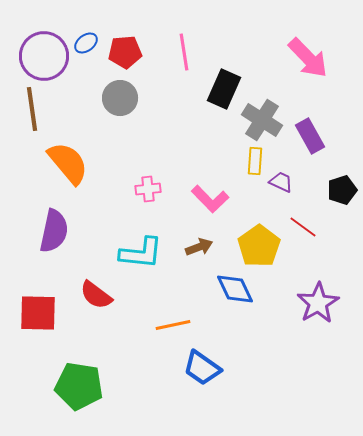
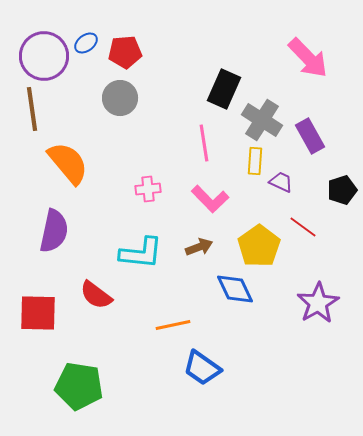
pink line: moved 20 px right, 91 px down
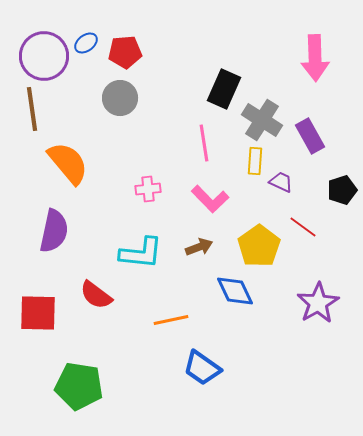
pink arrow: moved 7 px right; rotated 42 degrees clockwise
blue diamond: moved 2 px down
orange line: moved 2 px left, 5 px up
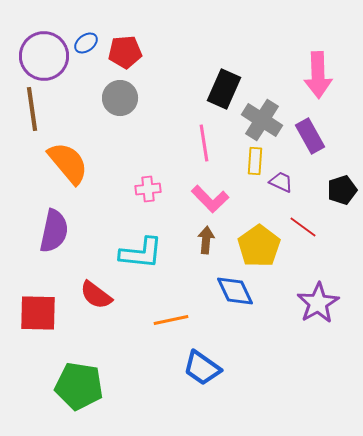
pink arrow: moved 3 px right, 17 px down
brown arrow: moved 7 px right, 7 px up; rotated 64 degrees counterclockwise
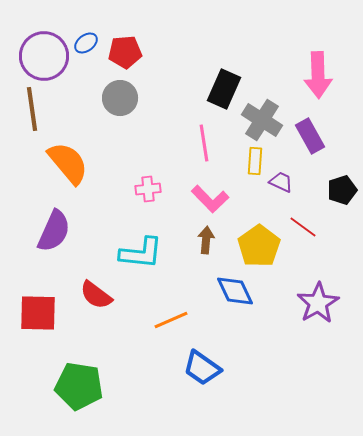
purple semicircle: rotated 12 degrees clockwise
orange line: rotated 12 degrees counterclockwise
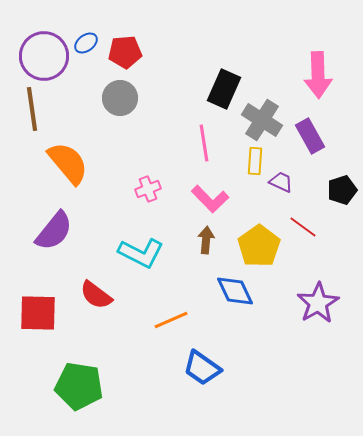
pink cross: rotated 15 degrees counterclockwise
purple semicircle: rotated 15 degrees clockwise
cyan L-shape: rotated 21 degrees clockwise
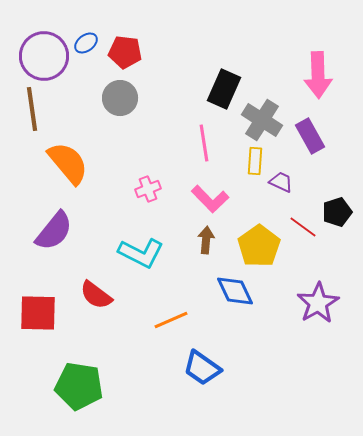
red pentagon: rotated 12 degrees clockwise
black pentagon: moved 5 px left, 22 px down
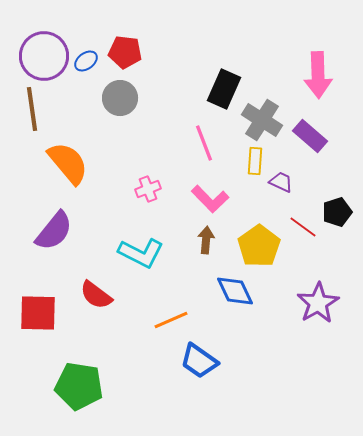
blue ellipse: moved 18 px down
purple rectangle: rotated 20 degrees counterclockwise
pink line: rotated 12 degrees counterclockwise
blue trapezoid: moved 3 px left, 7 px up
